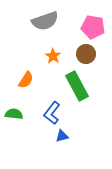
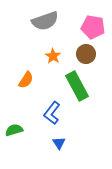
green semicircle: moved 16 px down; rotated 24 degrees counterclockwise
blue triangle: moved 3 px left, 7 px down; rotated 48 degrees counterclockwise
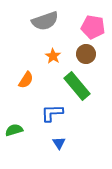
green rectangle: rotated 12 degrees counterclockwise
blue L-shape: rotated 50 degrees clockwise
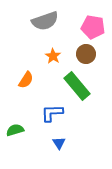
green semicircle: moved 1 px right
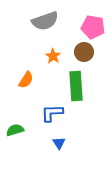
brown circle: moved 2 px left, 2 px up
green rectangle: moved 1 px left; rotated 36 degrees clockwise
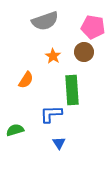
green rectangle: moved 4 px left, 4 px down
blue L-shape: moved 1 px left, 1 px down
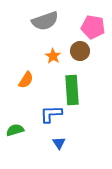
brown circle: moved 4 px left, 1 px up
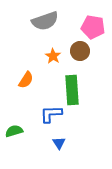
green semicircle: moved 1 px left, 1 px down
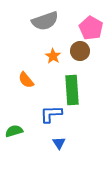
pink pentagon: moved 2 px left, 1 px down; rotated 20 degrees clockwise
orange semicircle: rotated 108 degrees clockwise
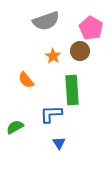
gray semicircle: moved 1 px right
green semicircle: moved 1 px right, 4 px up; rotated 12 degrees counterclockwise
